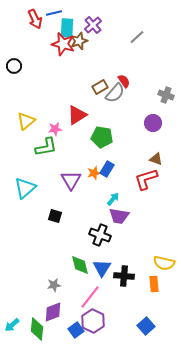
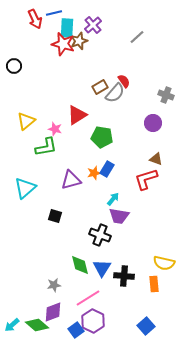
pink star at (55, 129): rotated 24 degrees clockwise
purple triangle at (71, 180): rotated 45 degrees clockwise
pink line at (90, 297): moved 2 px left, 1 px down; rotated 20 degrees clockwise
green diamond at (37, 329): moved 4 px up; rotated 55 degrees counterclockwise
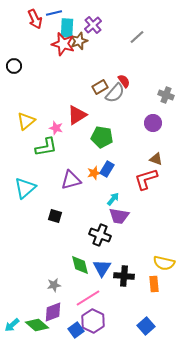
pink star at (55, 129): moved 1 px right, 1 px up
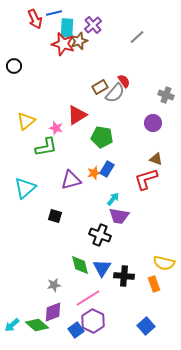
orange rectangle at (154, 284): rotated 14 degrees counterclockwise
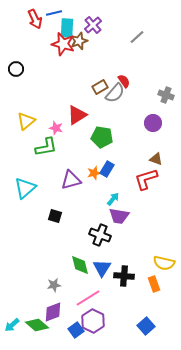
black circle at (14, 66): moved 2 px right, 3 px down
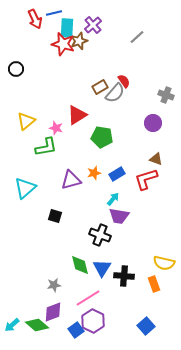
blue rectangle at (107, 169): moved 10 px right, 5 px down; rotated 28 degrees clockwise
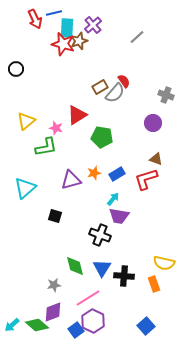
green diamond at (80, 265): moved 5 px left, 1 px down
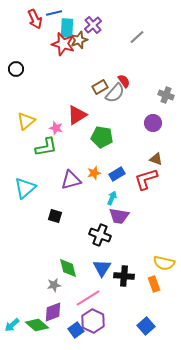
brown star at (79, 41): moved 1 px up
cyan arrow at (113, 199): moved 1 px left, 1 px up; rotated 16 degrees counterclockwise
green diamond at (75, 266): moved 7 px left, 2 px down
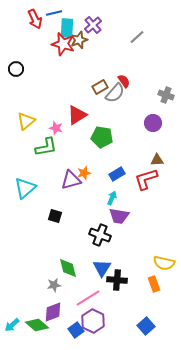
brown triangle at (156, 159): moved 1 px right, 1 px down; rotated 24 degrees counterclockwise
orange star at (94, 173): moved 10 px left
black cross at (124, 276): moved 7 px left, 4 px down
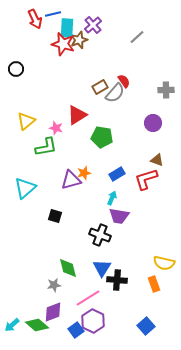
blue line at (54, 13): moved 1 px left, 1 px down
gray cross at (166, 95): moved 5 px up; rotated 21 degrees counterclockwise
brown triangle at (157, 160): rotated 24 degrees clockwise
